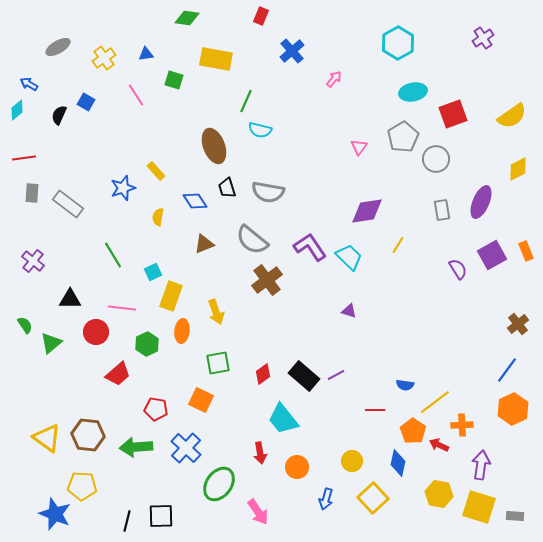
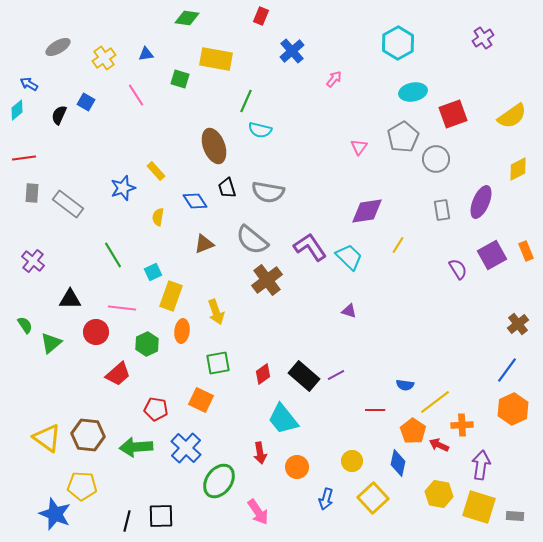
green square at (174, 80): moved 6 px right, 1 px up
green ellipse at (219, 484): moved 3 px up
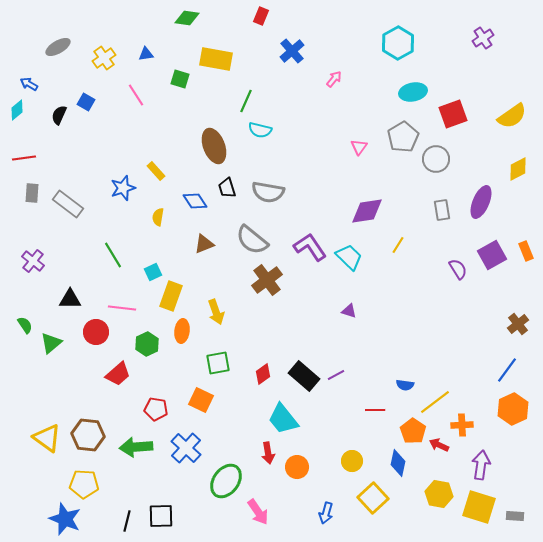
red arrow at (260, 453): moved 8 px right
green ellipse at (219, 481): moved 7 px right
yellow pentagon at (82, 486): moved 2 px right, 2 px up
blue arrow at (326, 499): moved 14 px down
blue star at (55, 514): moved 10 px right, 5 px down
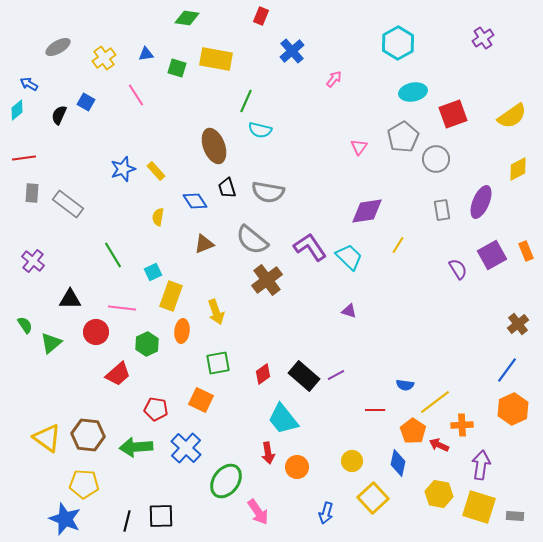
green square at (180, 79): moved 3 px left, 11 px up
blue star at (123, 188): moved 19 px up
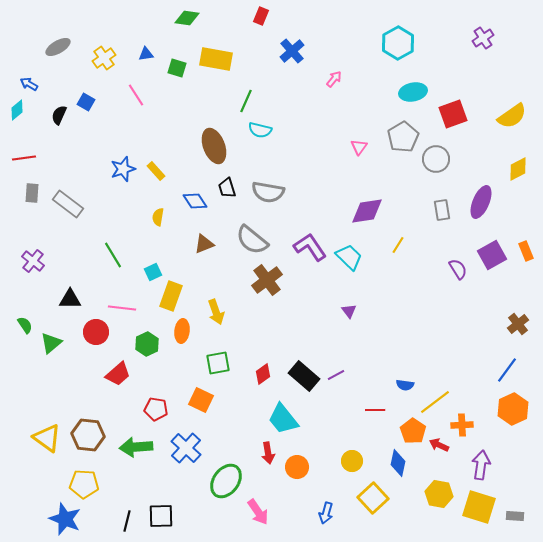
purple triangle at (349, 311): rotated 35 degrees clockwise
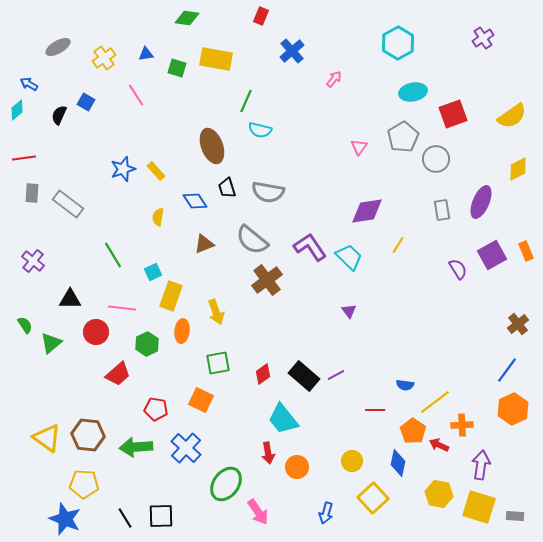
brown ellipse at (214, 146): moved 2 px left
green ellipse at (226, 481): moved 3 px down
black line at (127, 521): moved 2 px left, 3 px up; rotated 45 degrees counterclockwise
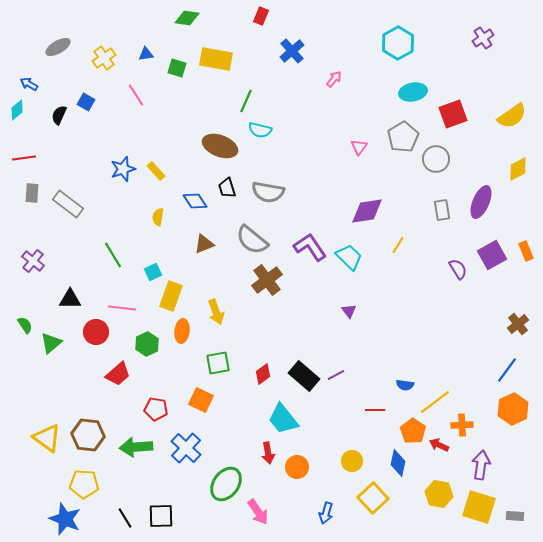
brown ellipse at (212, 146): moved 8 px right; rotated 48 degrees counterclockwise
